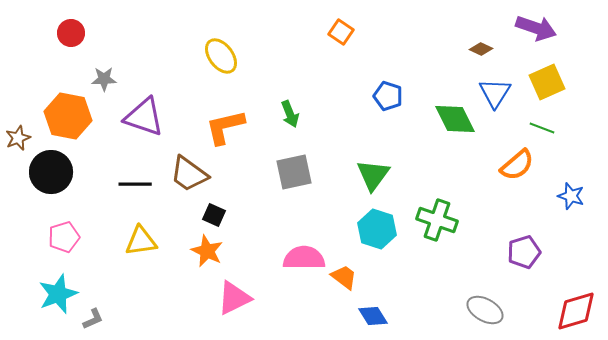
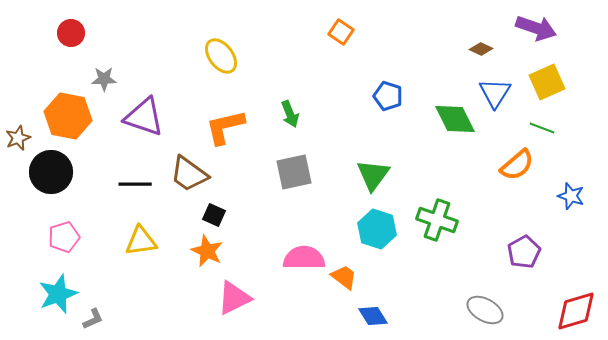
purple pentagon: rotated 12 degrees counterclockwise
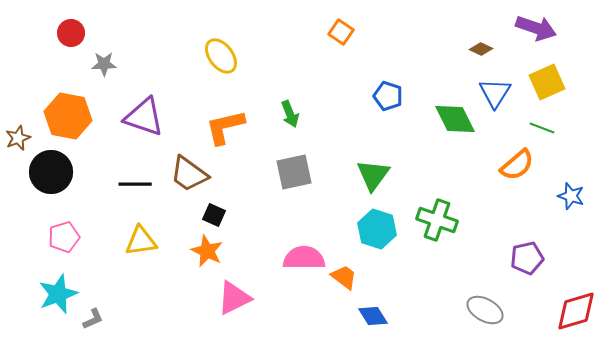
gray star: moved 15 px up
purple pentagon: moved 3 px right, 6 px down; rotated 16 degrees clockwise
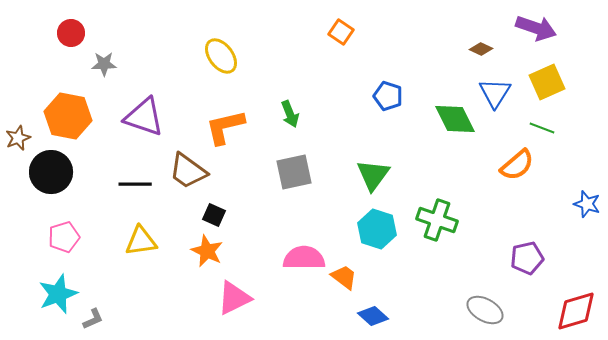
brown trapezoid: moved 1 px left, 3 px up
blue star: moved 16 px right, 8 px down
blue diamond: rotated 16 degrees counterclockwise
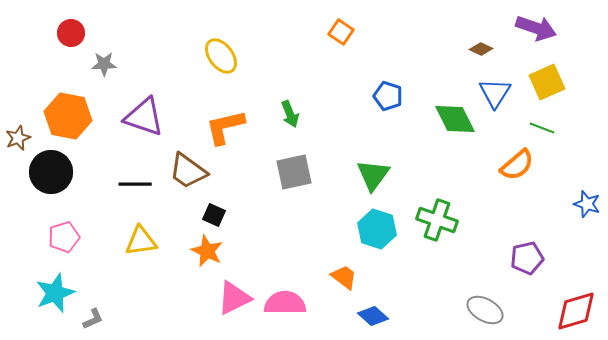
pink semicircle: moved 19 px left, 45 px down
cyan star: moved 3 px left, 1 px up
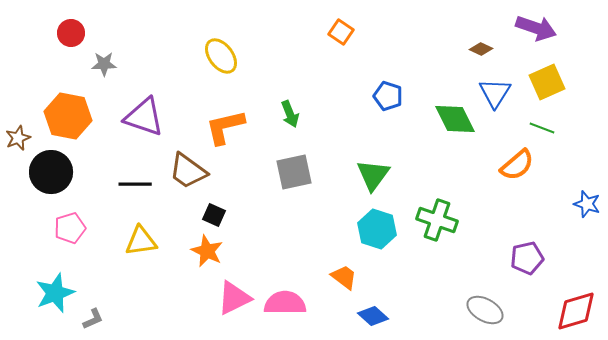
pink pentagon: moved 6 px right, 9 px up
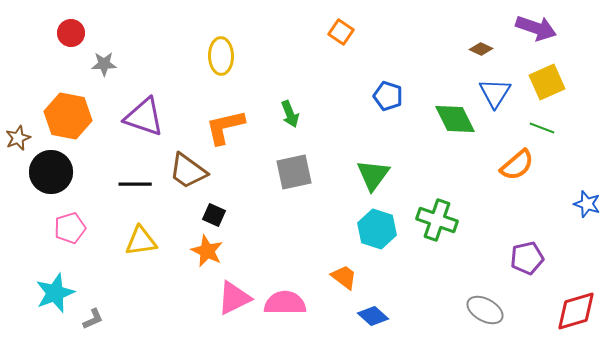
yellow ellipse: rotated 36 degrees clockwise
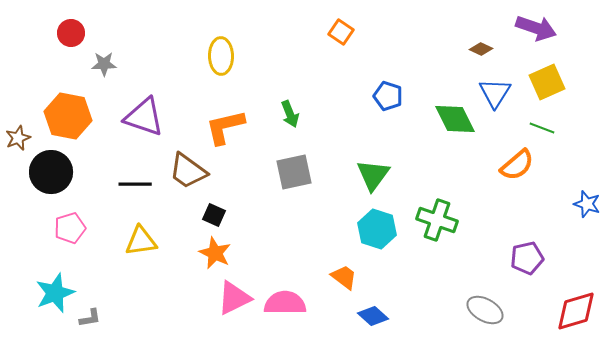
orange star: moved 8 px right, 2 px down
gray L-shape: moved 3 px left, 1 px up; rotated 15 degrees clockwise
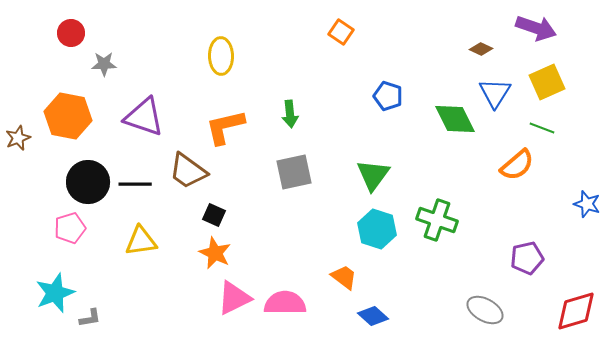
green arrow: rotated 16 degrees clockwise
black circle: moved 37 px right, 10 px down
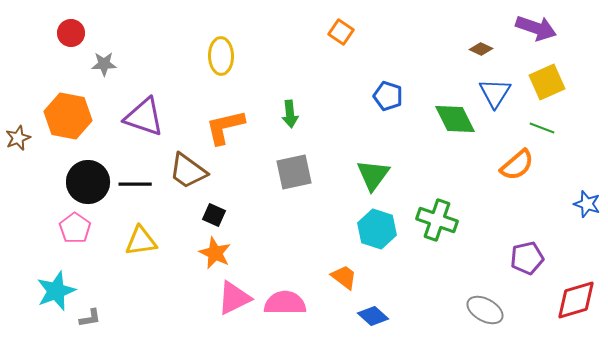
pink pentagon: moved 5 px right; rotated 20 degrees counterclockwise
cyan star: moved 1 px right, 2 px up
red diamond: moved 11 px up
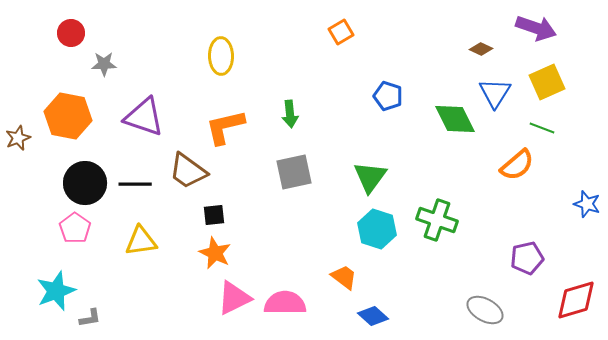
orange square: rotated 25 degrees clockwise
green triangle: moved 3 px left, 2 px down
black circle: moved 3 px left, 1 px down
black square: rotated 30 degrees counterclockwise
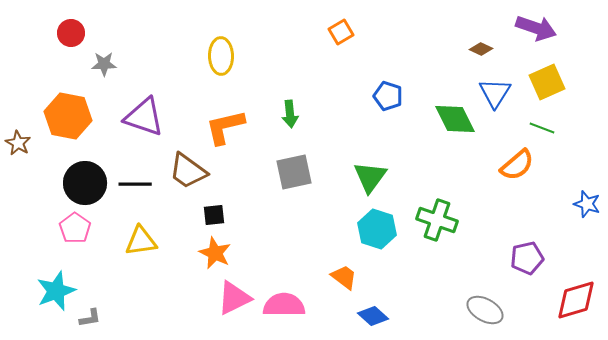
brown star: moved 5 px down; rotated 20 degrees counterclockwise
pink semicircle: moved 1 px left, 2 px down
